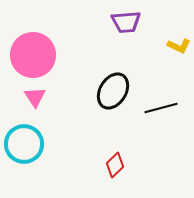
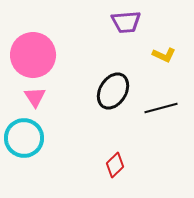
yellow L-shape: moved 15 px left, 9 px down
cyan circle: moved 6 px up
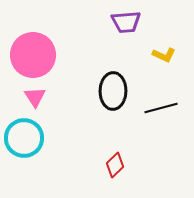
black ellipse: rotated 30 degrees counterclockwise
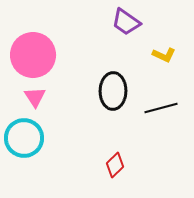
purple trapezoid: rotated 40 degrees clockwise
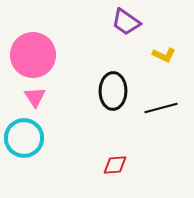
red diamond: rotated 40 degrees clockwise
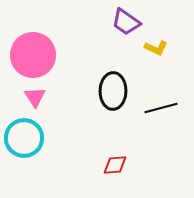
yellow L-shape: moved 8 px left, 7 px up
